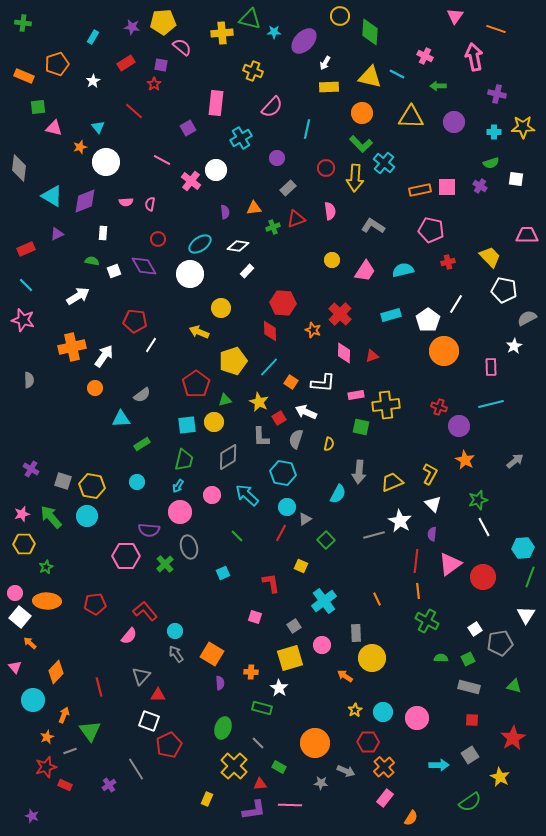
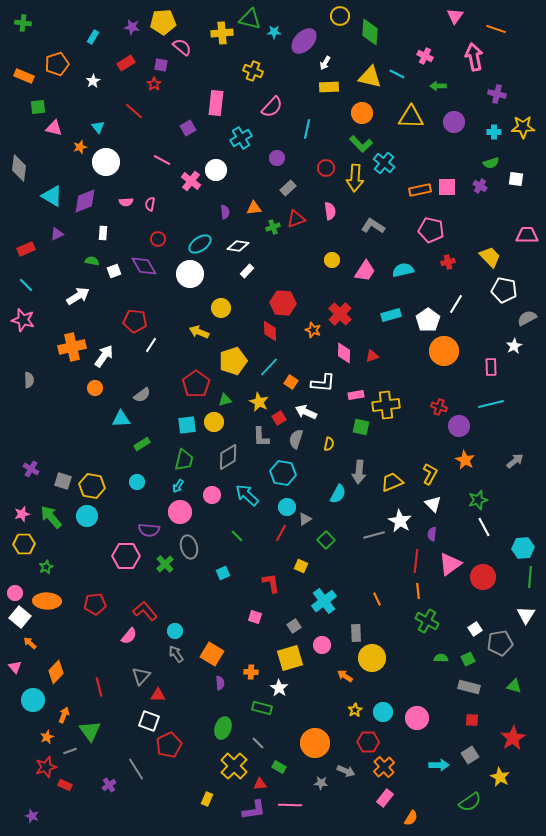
green line at (530, 577): rotated 15 degrees counterclockwise
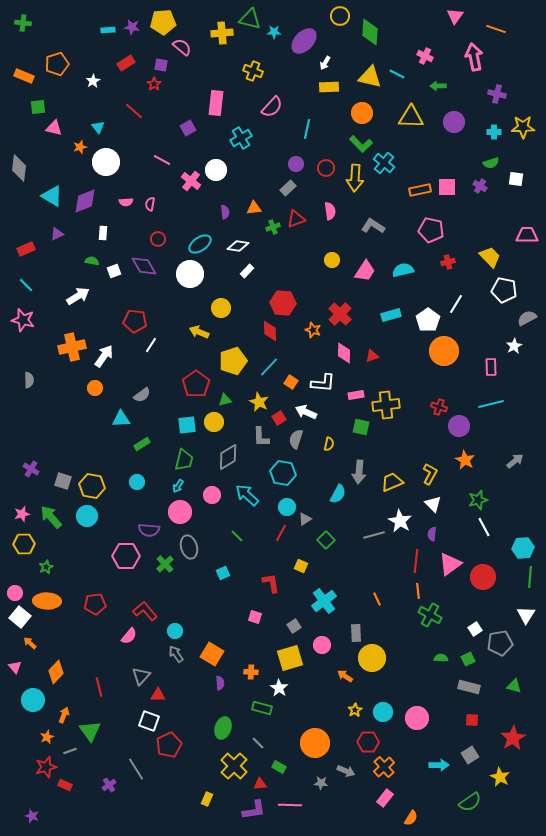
cyan rectangle at (93, 37): moved 15 px right, 7 px up; rotated 56 degrees clockwise
purple circle at (277, 158): moved 19 px right, 6 px down
green cross at (427, 621): moved 3 px right, 6 px up
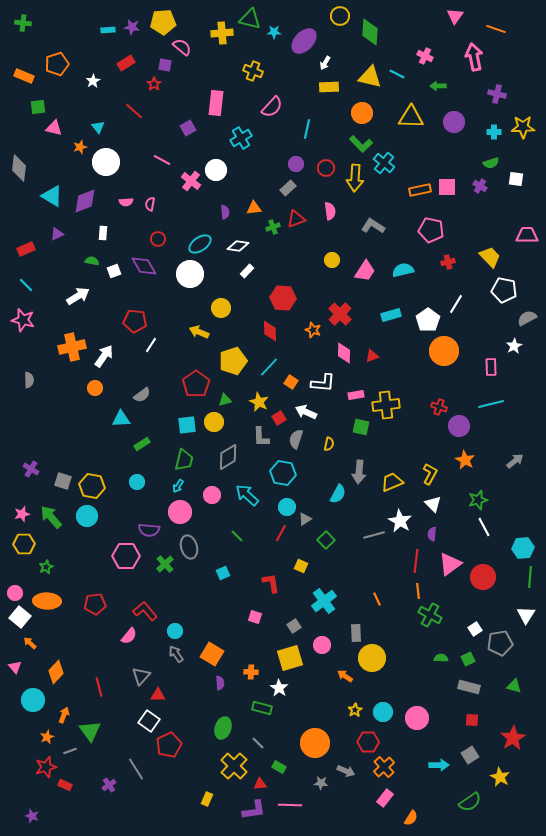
purple square at (161, 65): moved 4 px right
red hexagon at (283, 303): moved 5 px up
white square at (149, 721): rotated 15 degrees clockwise
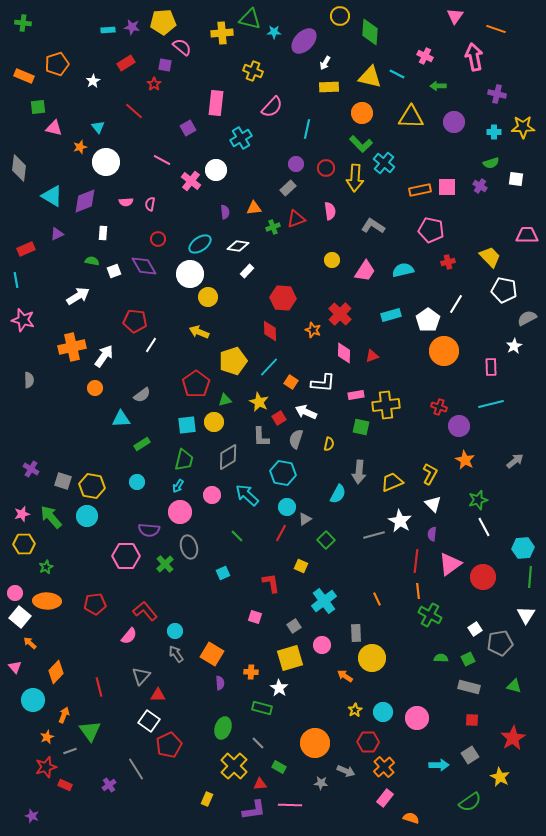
cyan line at (26, 285): moved 10 px left, 5 px up; rotated 35 degrees clockwise
yellow circle at (221, 308): moved 13 px left, 11 px up
orange semicircle at (411, 818): rotated 105 degrees counterclockwise
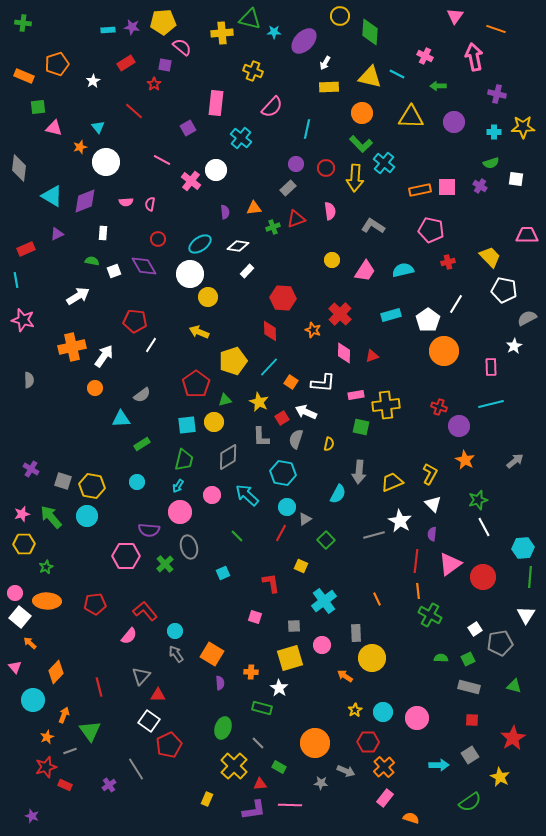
cyan cross at (241, 138): rotated 20 degrees counterclockwise
red square at (279, 418): moved 3 px right
gray square at (294, 626): rotated 32 degrees clockwise
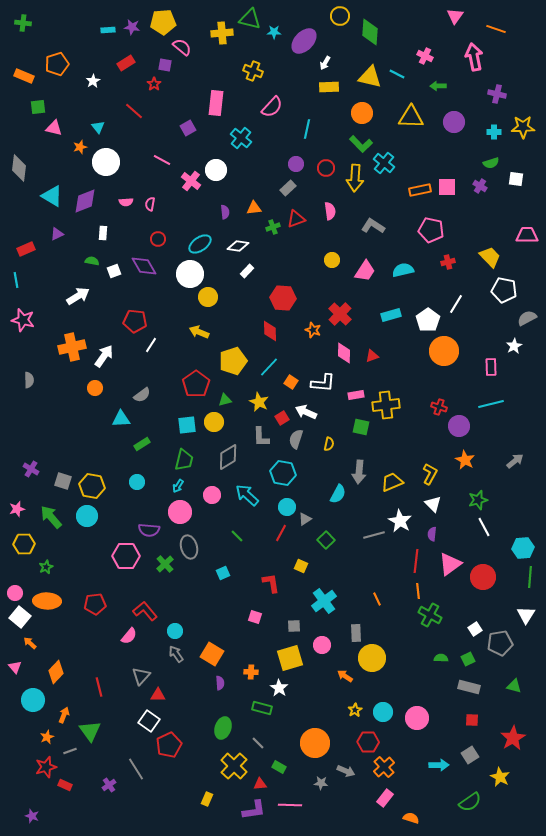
pink star at (22, 514): moved 5 px left, 5 px up
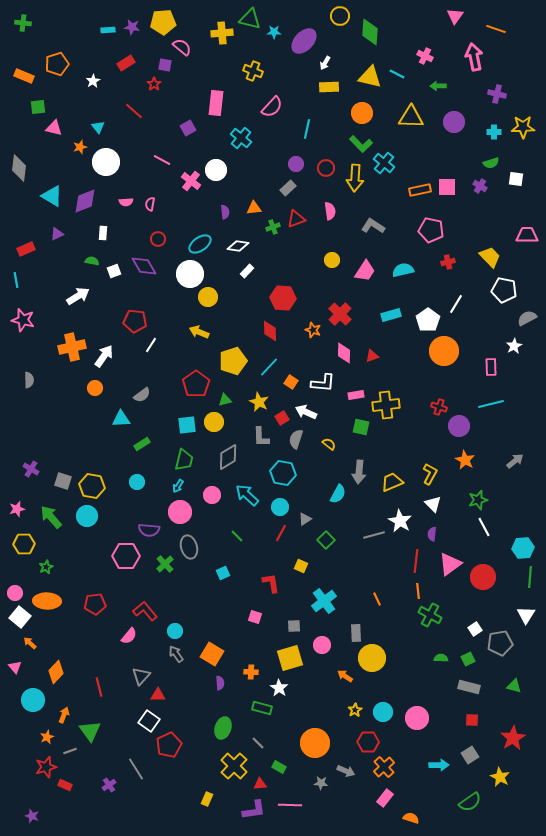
yellow semicircle at (329, 444): rotated 64 degrees counterclockwise
cyan circle at (287, 507): moved 7 px left
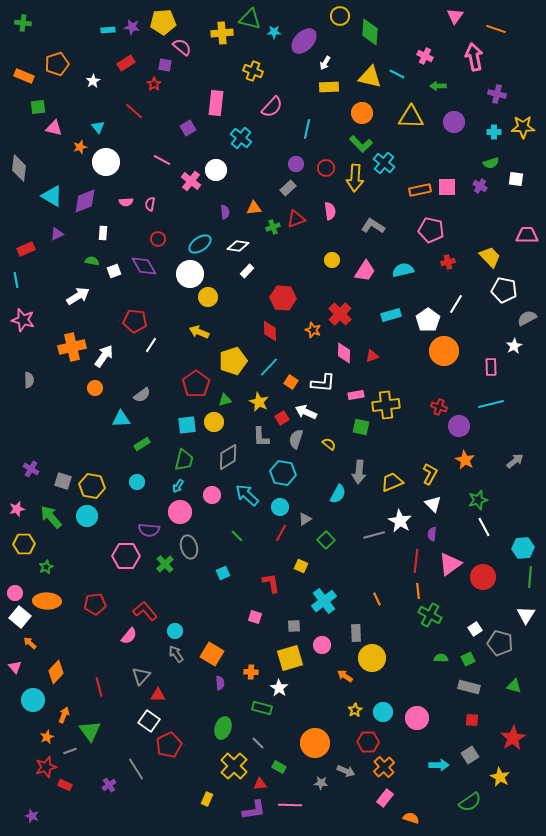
gray pentagon at (500, 643): rotated 25 degrees clockwise
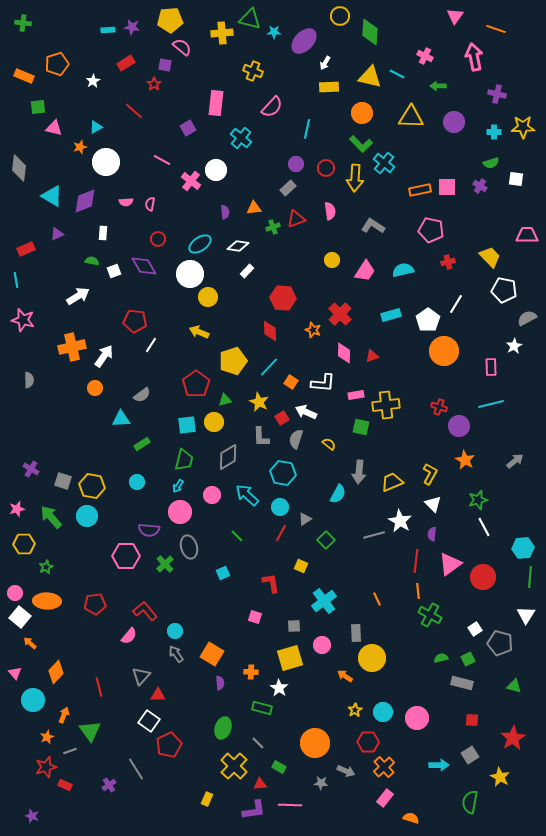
yellow pentagon at (163, 22): moved 7 px right, 2 px up
cyan triangle at (98, 127): moved 2 px left; rotated 40 degrees clockwise
green semicircle at (441, 658): rotated 16 degrees counterclockwise
pink triangle at (15, 667): moved 6 px down
gray rectangle at (469, 687): moved 7 px left, 4 px up
green semicircle at (470, 802): rotated 135 degrees clockwise
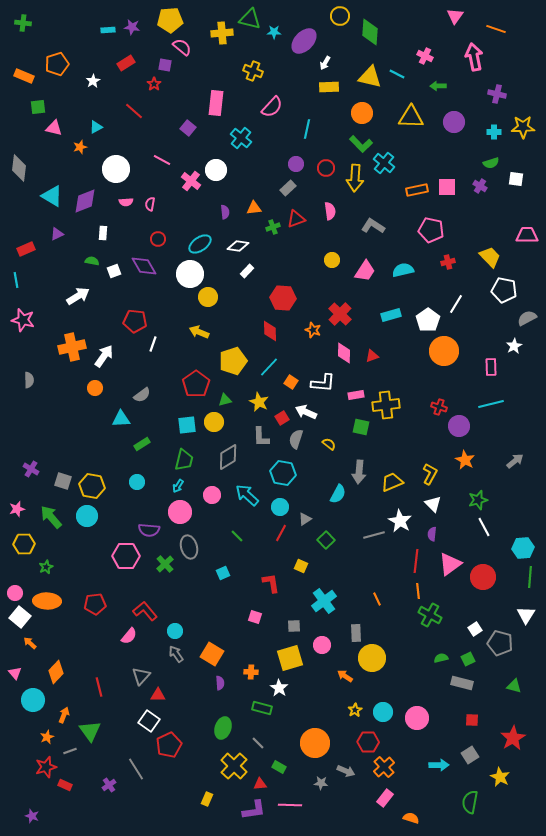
purple square at (188, 128): rotated 21 degrees counterclockwise
white circle at (106, 162): moved 10 px right, 7 px down
orange rectangle at (420, 190): moved 3 px left
white line at (151, 345): moved 2 px right, 1 px up; rotated 14 degrees counterclockwise
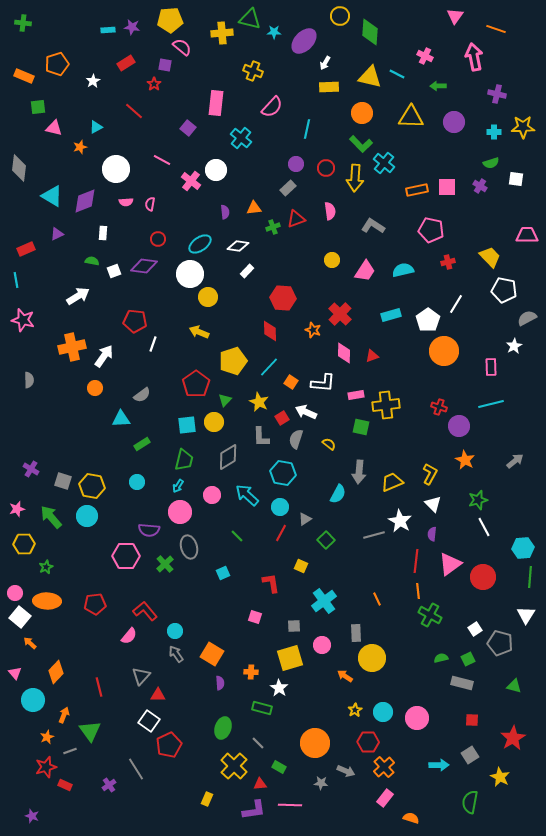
purple diamond at (144, 266): rotated 52 degrees counterclockwise
green triangle at (225, 400): rotated 32 degrees counterclockwise
